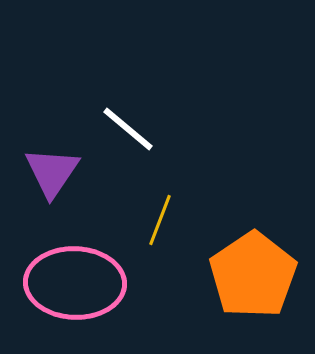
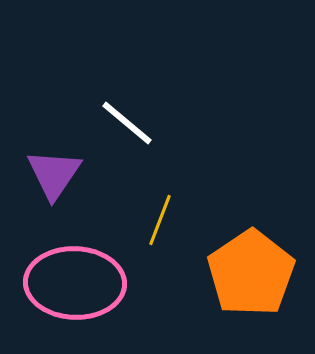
white line: moved 1 px left, 6 px up
purple triangle: moved 2 px right, 2 px down
orange pentagon: moved 2 px left, 2 px up
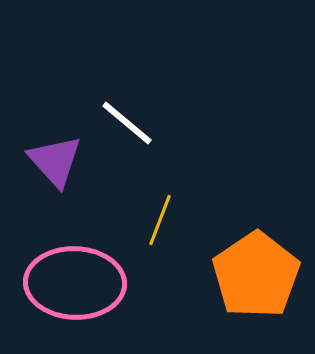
purple triangle: moved 1 px right, 13 px up; rotated 16 degrees counterclockwise
orange pentagon: moved 5 px right, 2 px down
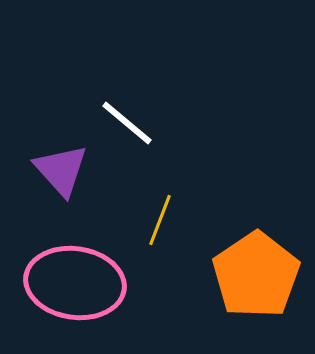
purple triangle: moved 6 px right, 9 px down
pink ellipse: rotated 6 degrees clockwise
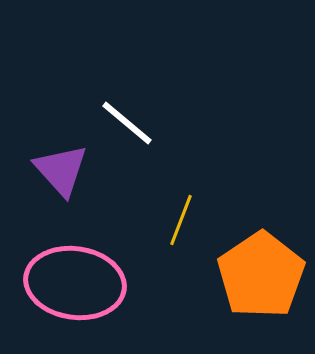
yellow line: moved 21 px right
orange pentagon: moved 5 px right
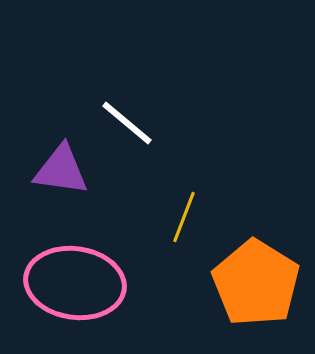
purple triangle: rotated 40 degrees counterclockwise
yellow line: moved 3 px right, 3 px up
orange pentagon: moved 5 px left, 8 px down; rotated 6 degrees counterclockwise
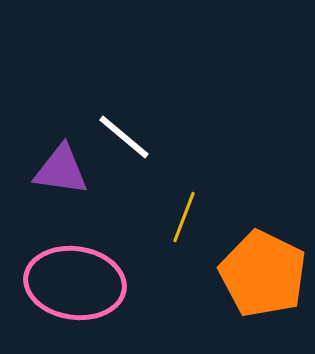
white line: moved 3 px left, 14 px down
orange pentagon: moved 7 px right, 9 px up; rotated 6 degrees counterclockwise
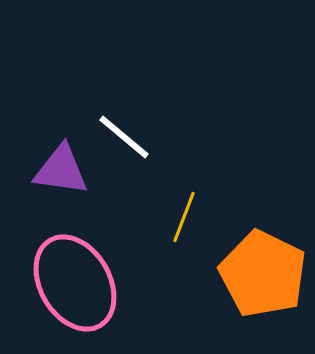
pink ellipse: rotated 52 degrees clockwise
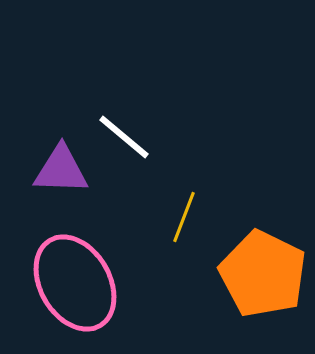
purple triangle: rotated 6 degrees counterclockwise
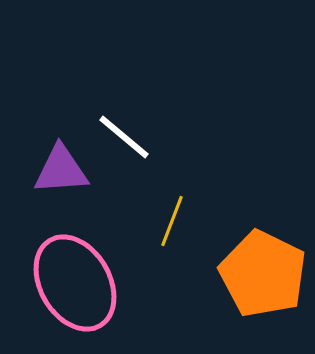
purple triangle: rotated 6 degrees counterclockwise
yellow line: moved 12 px left, 4 px down
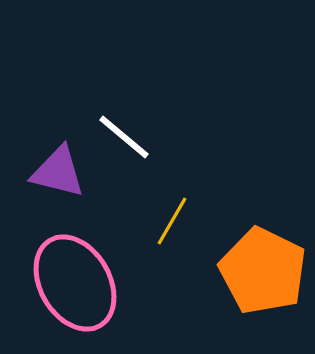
purple triangle: moved 3 px left, 2 px down; rotated 18 degrees clockwise
yellow line: rotated 9 degrees clockwise
orange pentagon: moved 3 px up
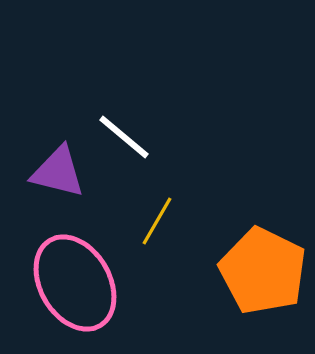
yellow line: moved 15 px left
